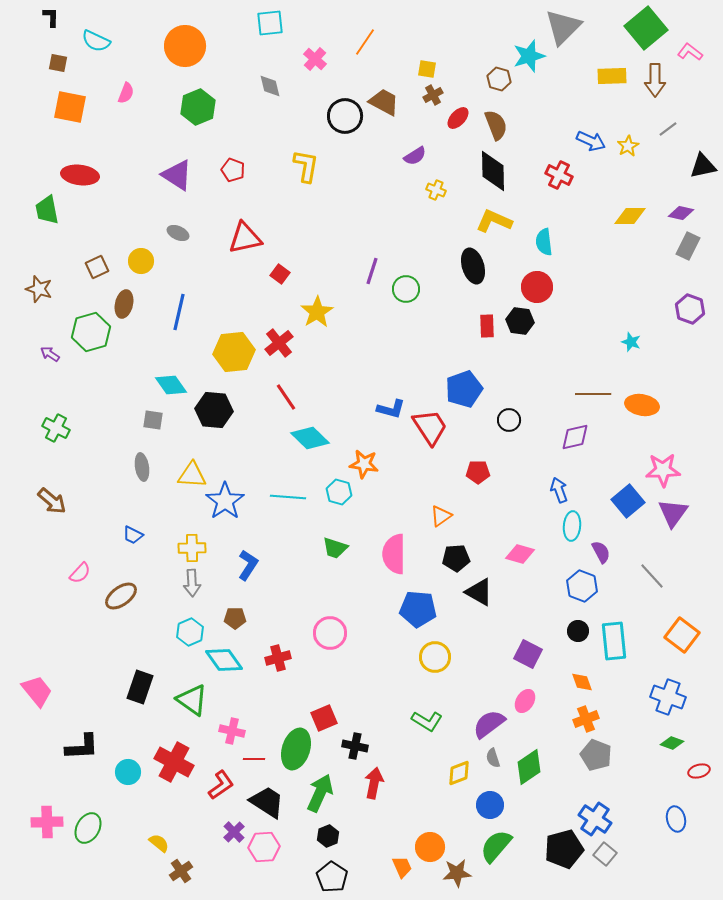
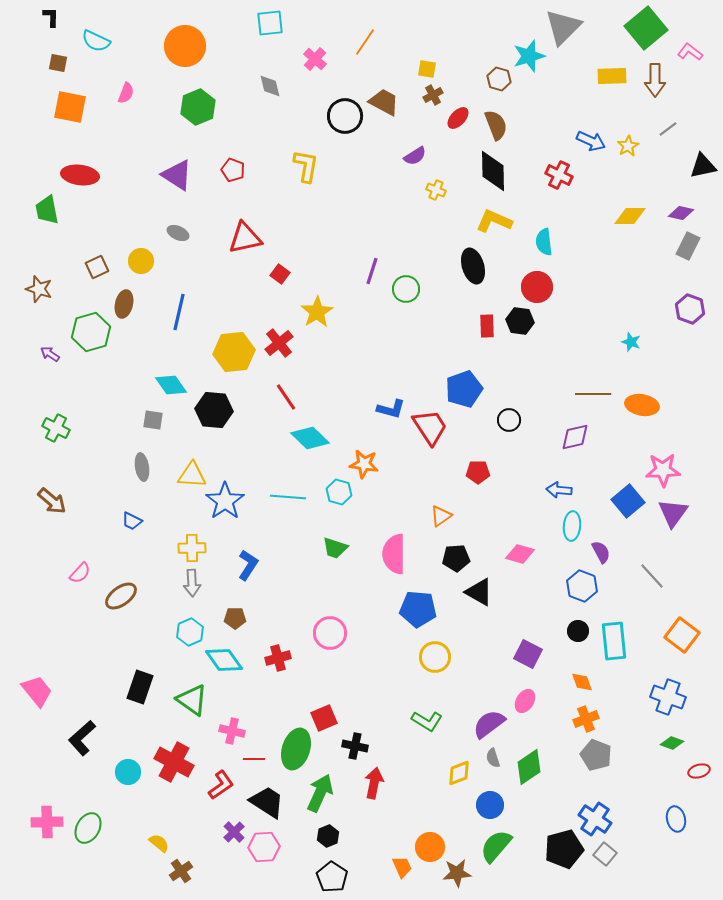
blue arrow at (559, 490): rotated 65 degrees counterclockwise
blue trapezoid at (133, 535): moved 1 px left, 14 px up
black L-shape at (82, 747): moved 9 px up; rotated 141 degrees clockwise
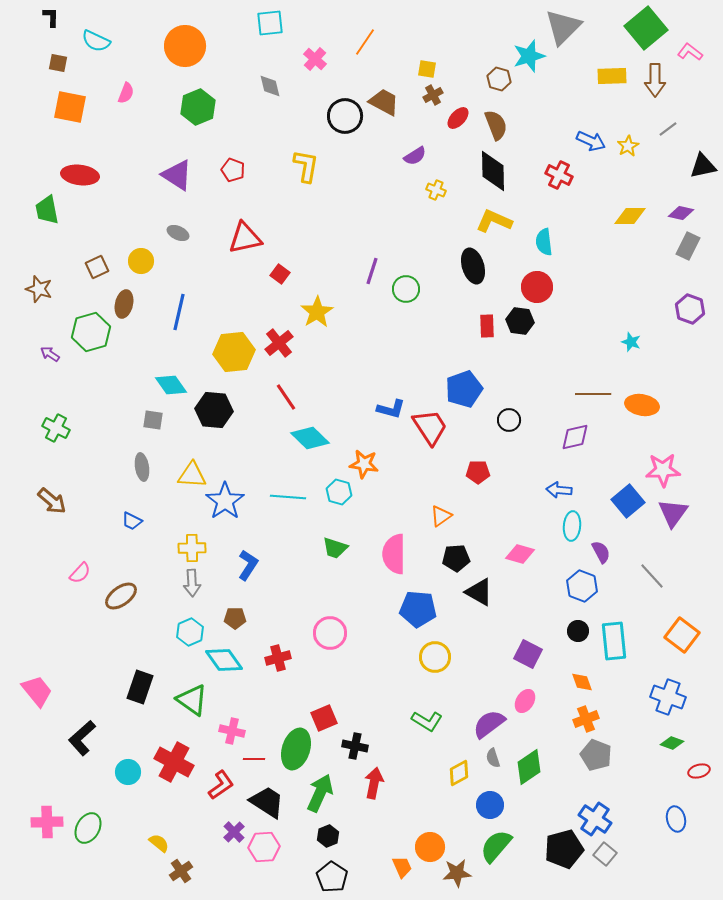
yellow diamond at (459, 773): rotated 8 degrees counterclockwise
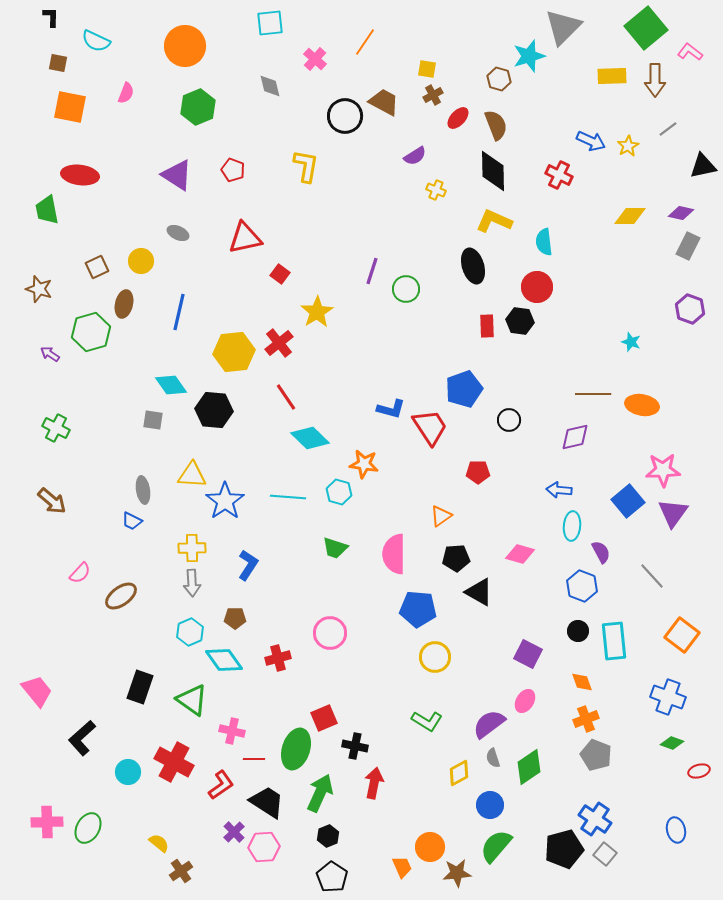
gray ellipse at (142, 467): moved 1 px right, 23 px down
blue ellipse at (676, 819): moved 11 px down
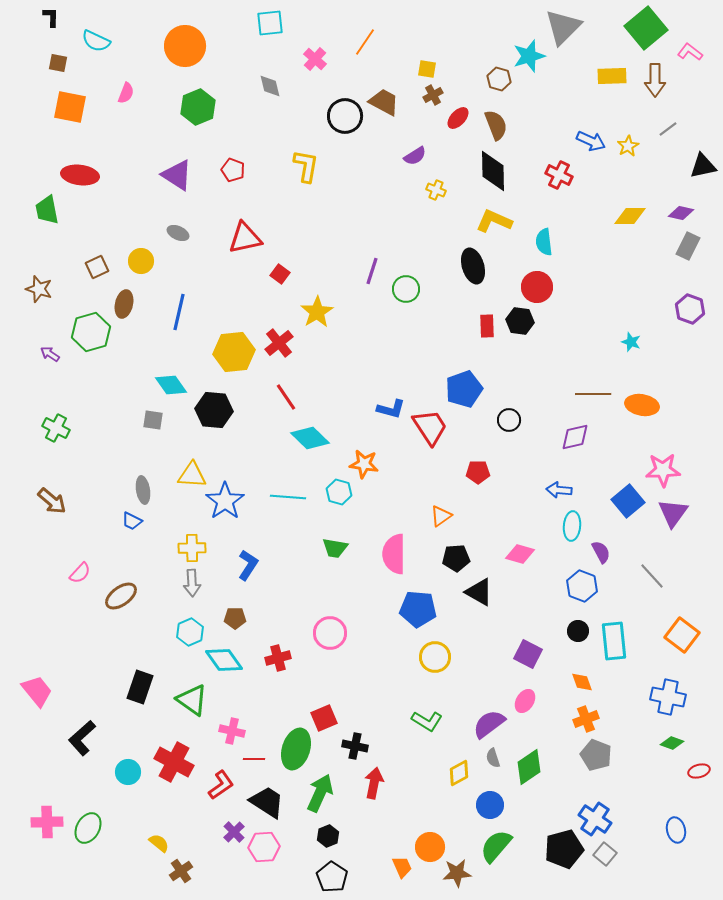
green trapezoid at (335, 548): rotated 8 degrees counterclockwise
blue cross at (668, 697): rotated 8 degrees counterclockwise
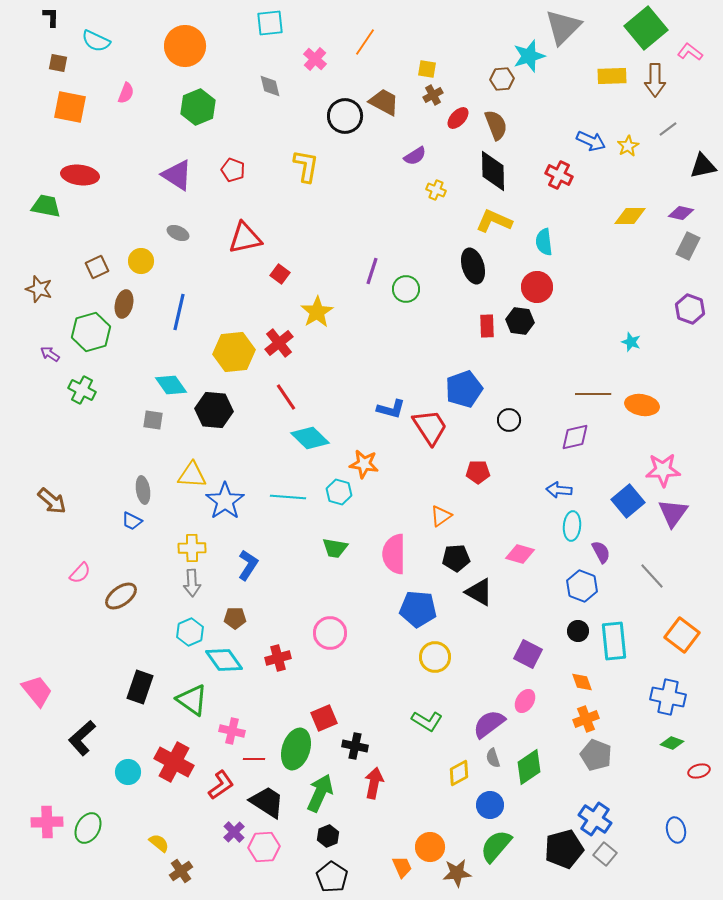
brown hexagon at (499, 79): moved 3 px right; rotated 20 degrees counterclockwise
green trapezoid at (47, 210): moved 1 px left, 4 px up; rotated 112 degrees clockwise
green cross at (56, 428): moved 26 px right, 38 px up
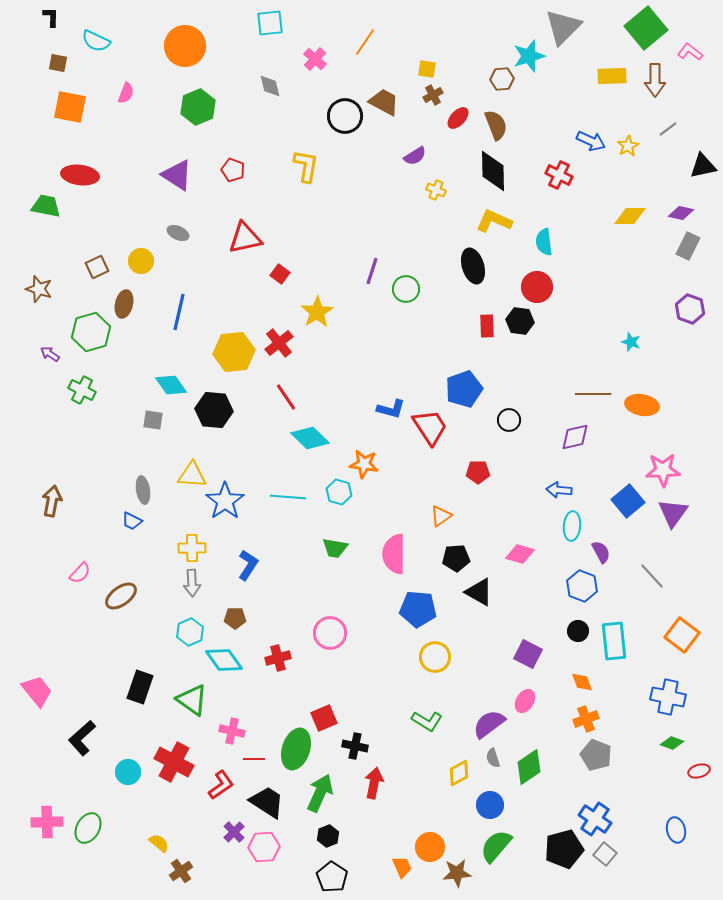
brown arrow at (52, 501): rotated 120 degrees counterclockwise
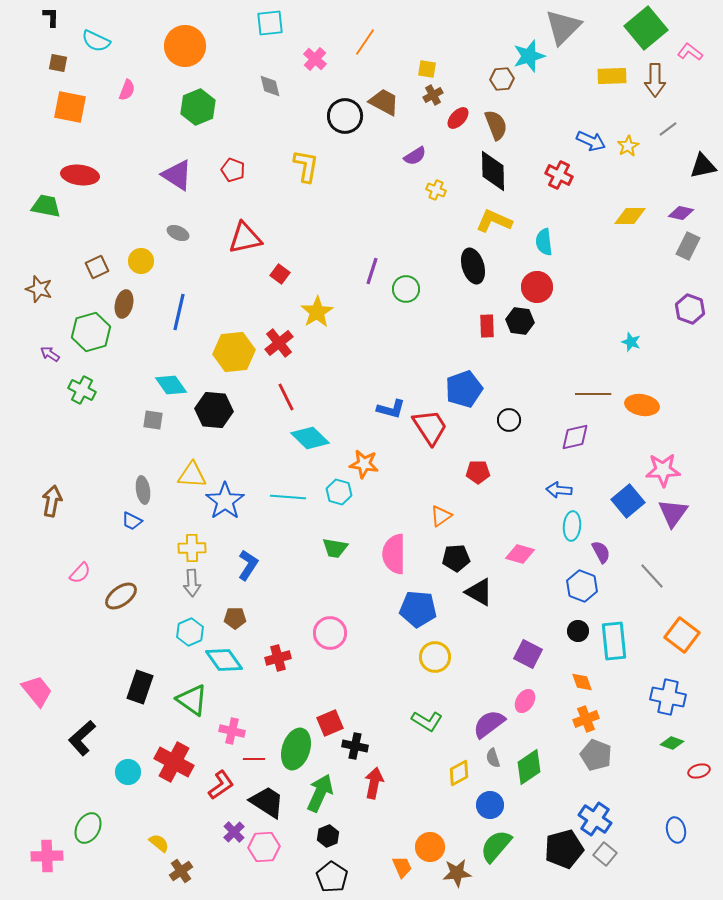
pink semicircle at (126, 93): moved 1 px right, 3 px up
red line at (286, 397): rotated 8 degrees clockwise
red square at (324, 718): moved 6 px right, 5 px down
pink cross at (47, 822): moved 34 px down
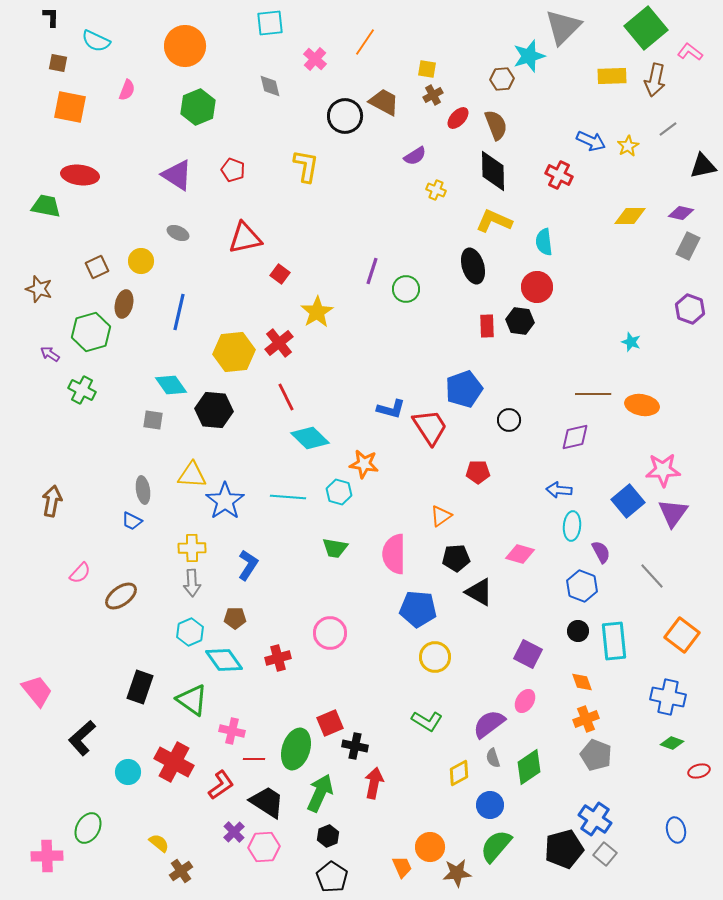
brown arrow at (655, 80): rotated 12 degrees clockwise
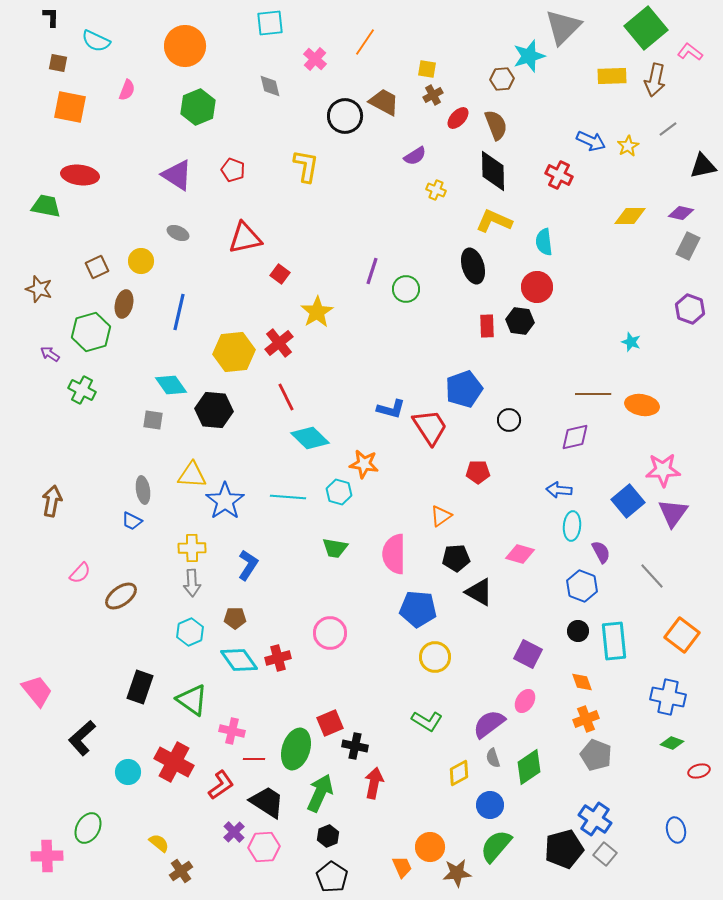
cyan diamond at (224, 660): moved 15 px right
